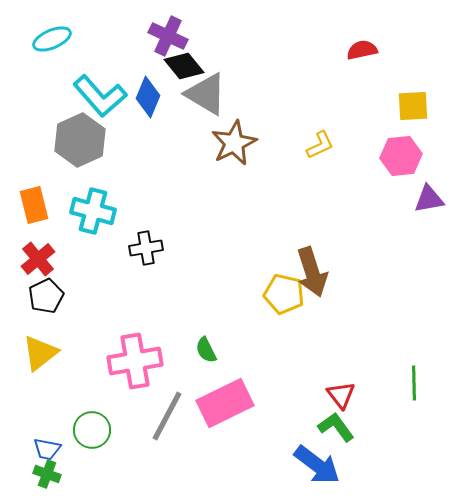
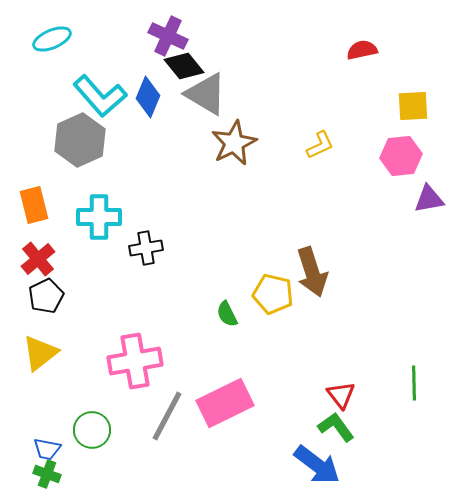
cyan cross: moved 6 px right, 6 px down; rotated 15 degrees counterclockwise
yellow pentagon: moved 11 px left
green semicircle: moved 21 px right, 36 px up
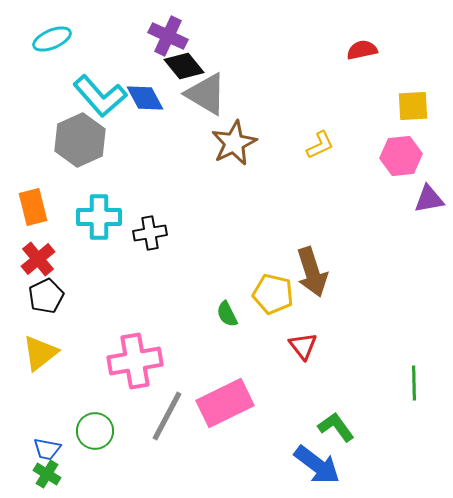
blue diamond: moved 3 px left, 1 px down; rotated 51 degrees counterclockwise
orange rectangle: moved 1 px left, 2 px down
black cross: moved 4 px right, 15 px up
red triangle: moved 38 px left, 49 px up
green circle: moved 3 px right, 1 px down
green cross: rotated 12 degrees clockwise
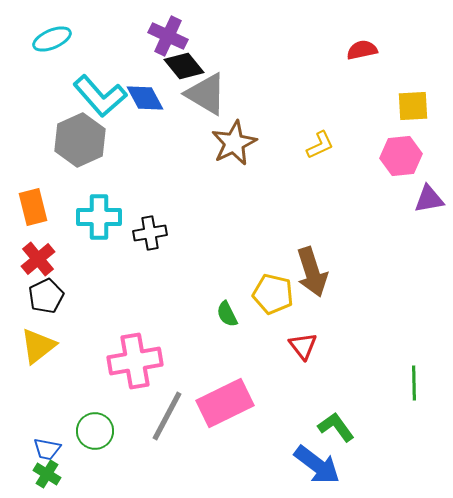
yellow triangle: moved 2 px left, 7 px up
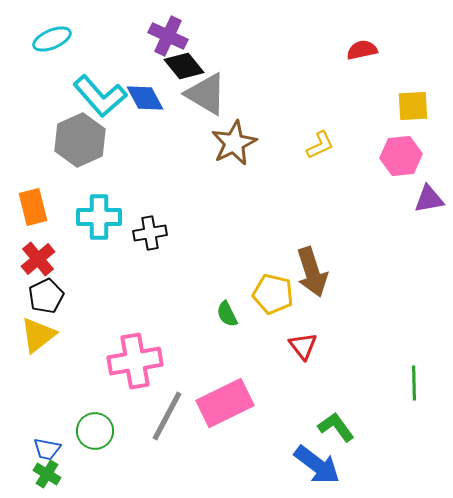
yellow triangle: moved 11 px up
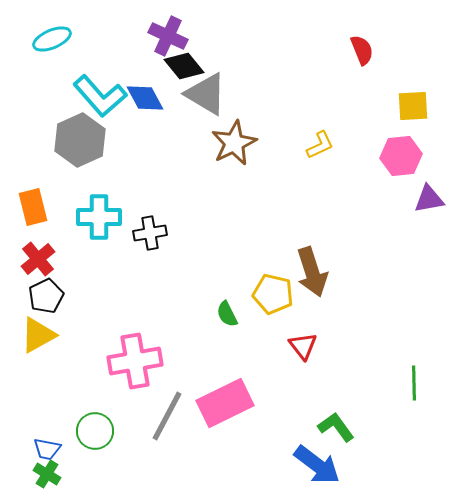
red semicircle: rotated 80 degrees clockwise
yellow triangle: rotated 9 degrees clockwise
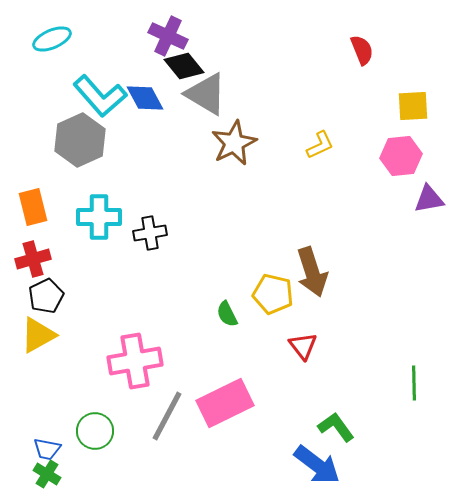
red cross: moved 5 px left; rotated 24 degrees clockwise
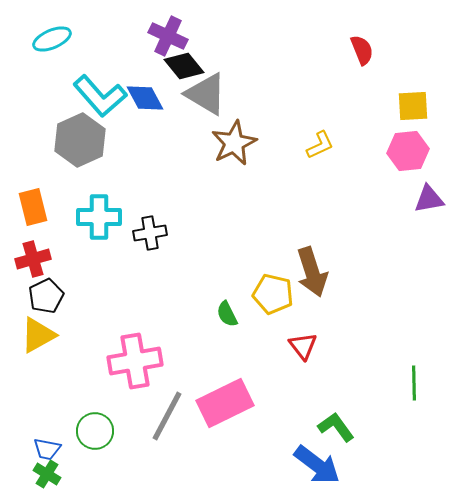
pink hexagon: moved 7 px right, 5 px up
